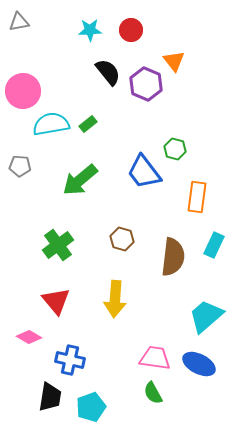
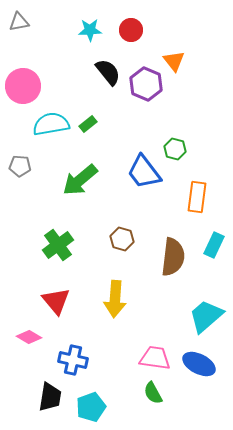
pink circle: moved 5 px up
blue cross: moved 3 px right
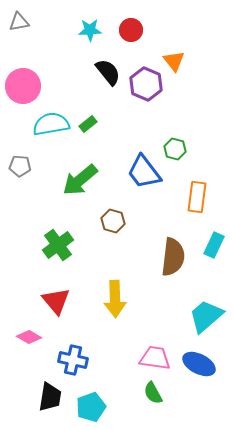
brown hexagon: moved 9 px left, 18 px up
yellow arrow: rotated 6 degrees counterclockwise
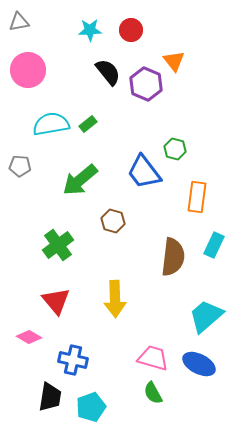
pink circle: moved 5 px right, 16 px up
pink trapezoid: moved 2 px left; rotated 8 degrees clockwise
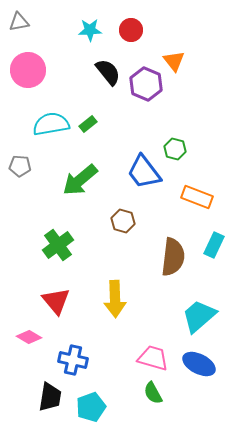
orange rectangle: rotated 76 degrees counterclockwise
brown hexagon: moved 10 px right
cyan trapezoid: moved 7 px left
